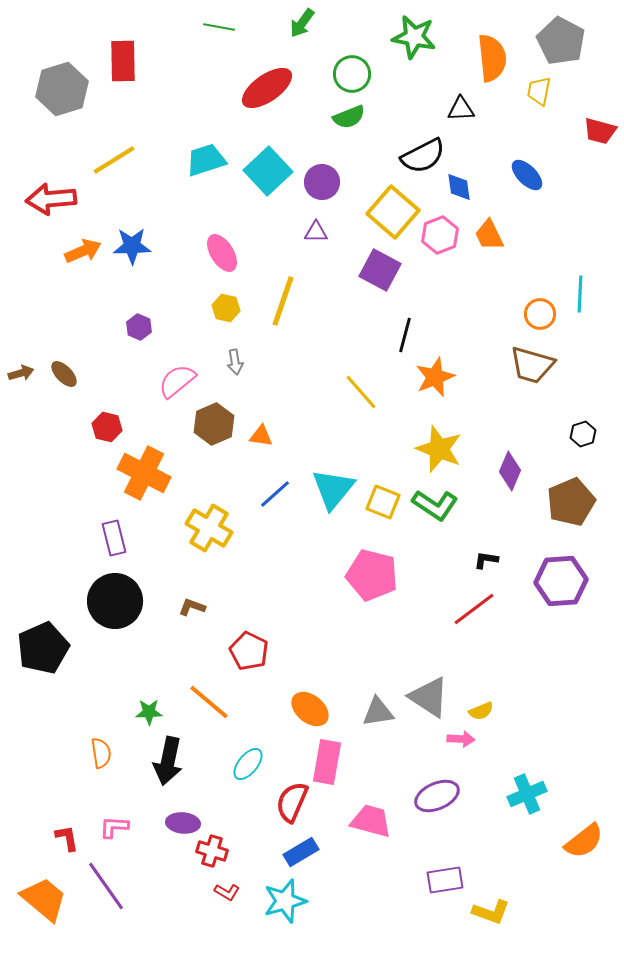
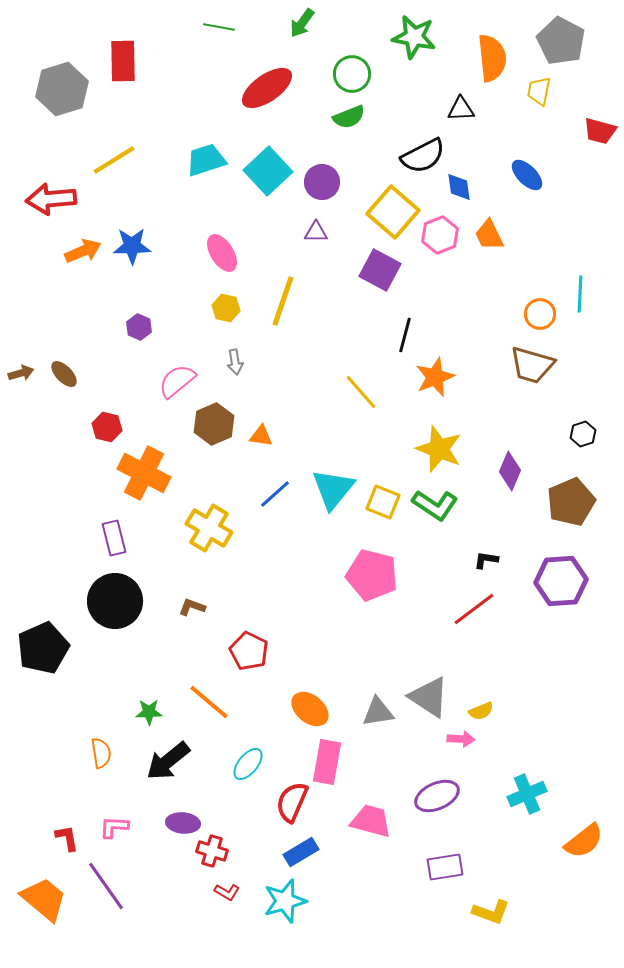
black arrow at (168, 761): rotated 39 degrees clockwise
purple rectangle at (445, 880): moved 13 px up
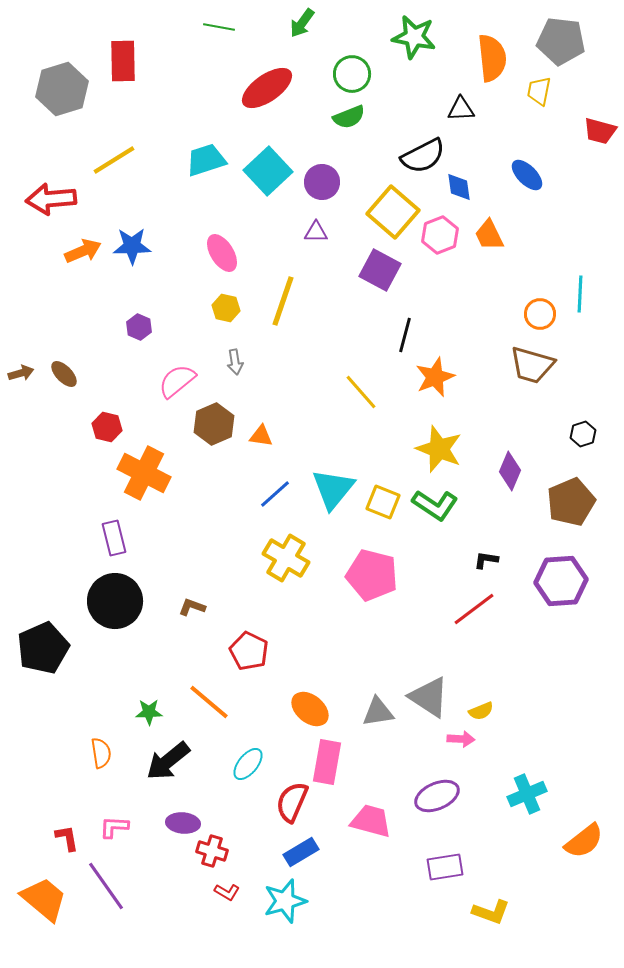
gray pentagon at (561, 41): rotated 21 degrees counterclockwise
yellow cross at (209, 528): moved 77 px right, 30 px down
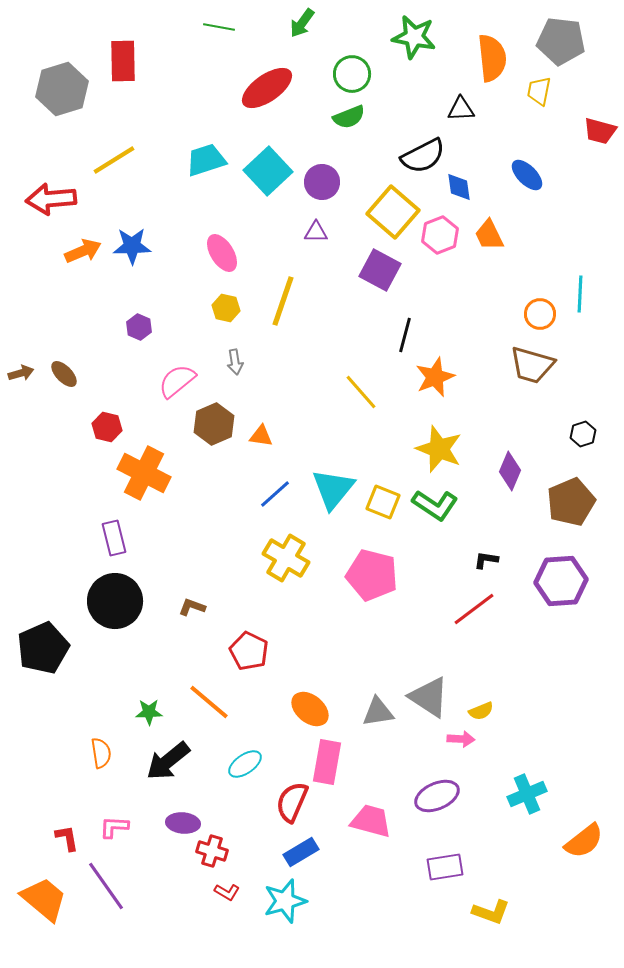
cyan ellipse at (248, 764): moved 3 px left; rotated 16 degrees clockwise
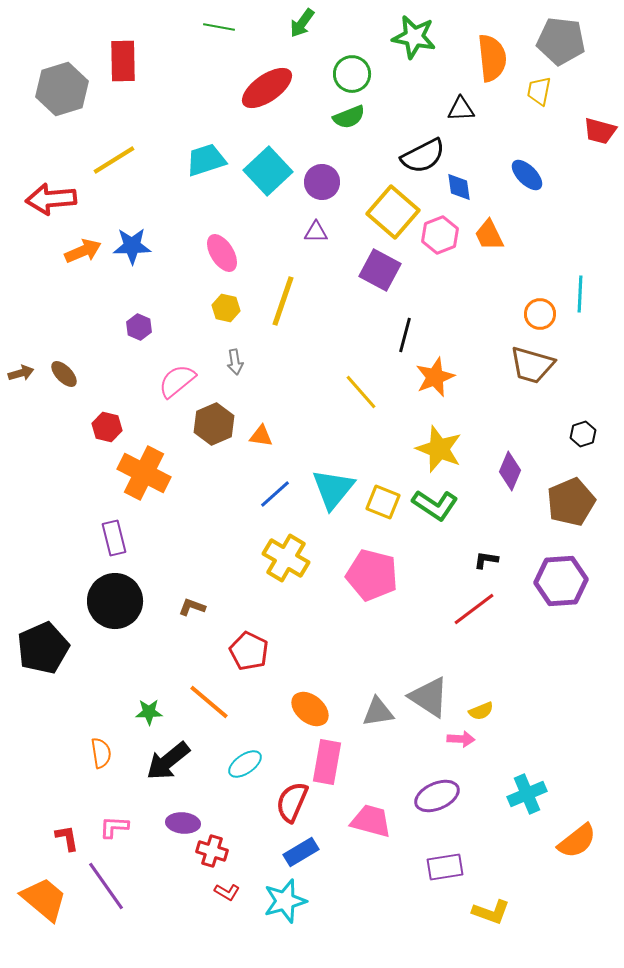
orange semicircle at (584, 841): moved 7 px left
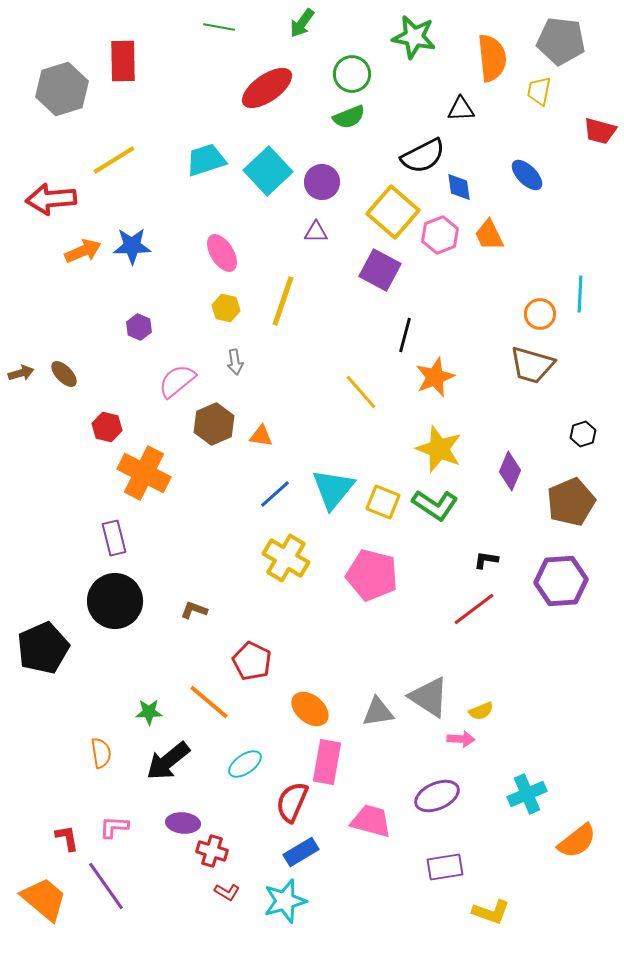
brown L-shape at (192, 607): moved 2 px right, 3 px down
red pentagon at (249, 651): moved 3 px right, 10 px down
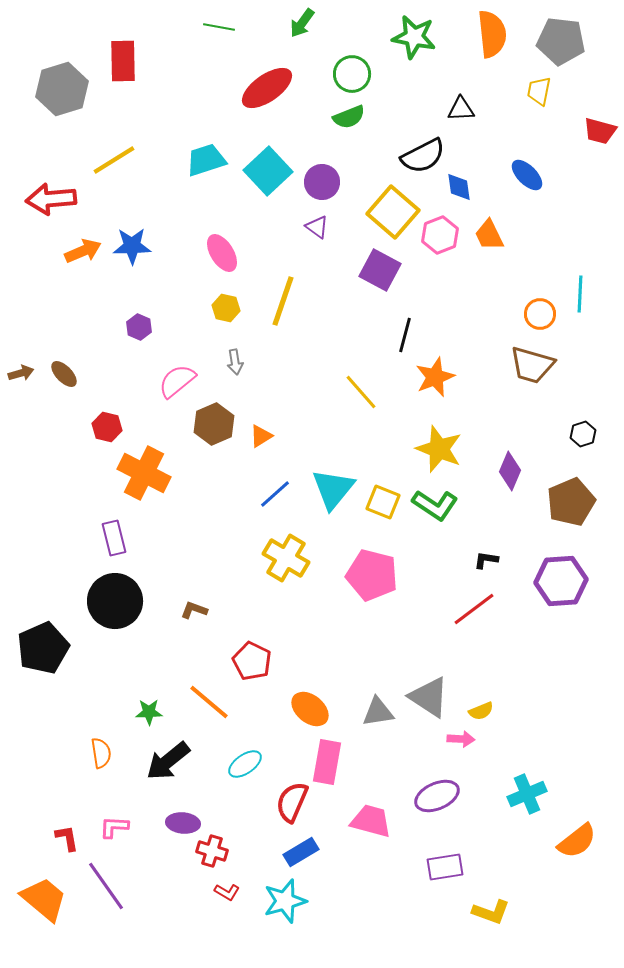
orange semicircle at (492, 58): moved 24 px up
purple triangle at (316, 232): moved 1 px right, 5 px up; rotated 35 degrees clockwise
orange triangle at (261, 436): rotated 40 degrees counterclockwise
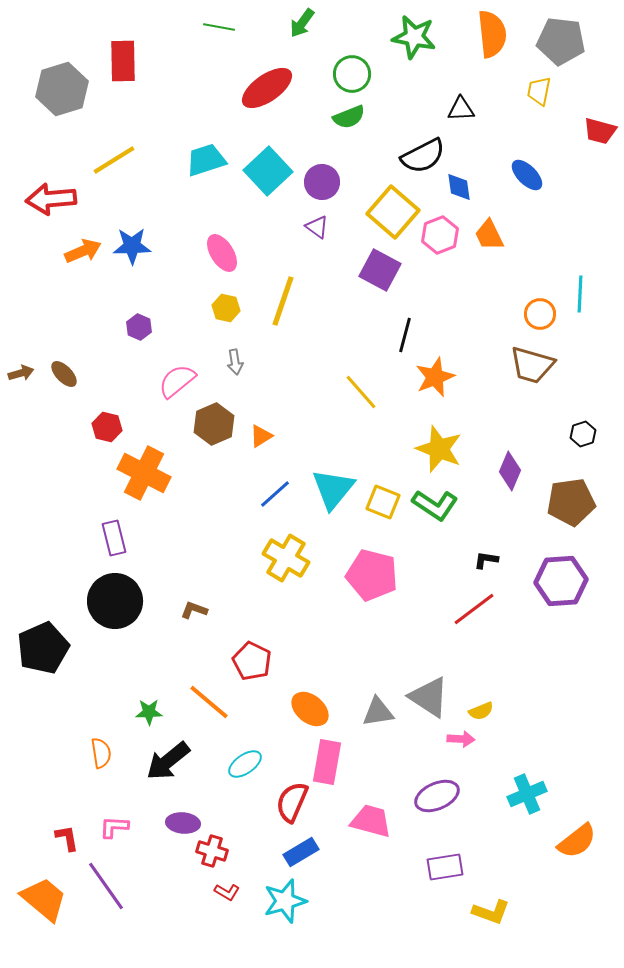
brown pentagon at (571, 502): rotated 15 degrees clockwise
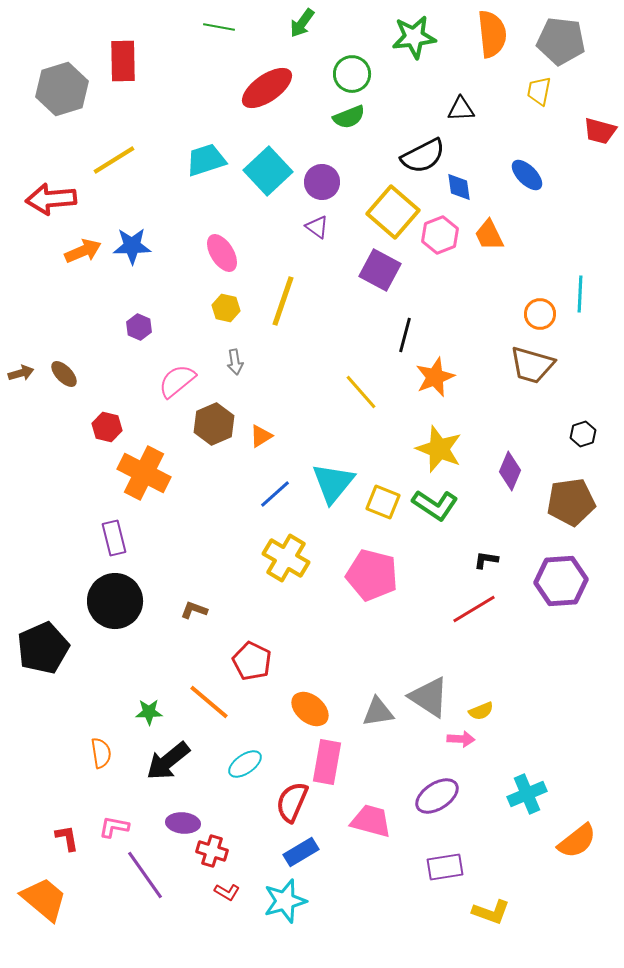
green star at (414, 37): rotated 18 degrees counterclockwise
cyan triangle at (333, 489): moved 6 px up
red line at (474, 609): rotated 6 degrees clockwise
purple ellipse at (437, 796): rotated 9 degrees counterclockwise
pink L-shape at (114, 827): rotated 8 degrees clockwise
purple line at (106, 886): moved 39 px right, 11 px up
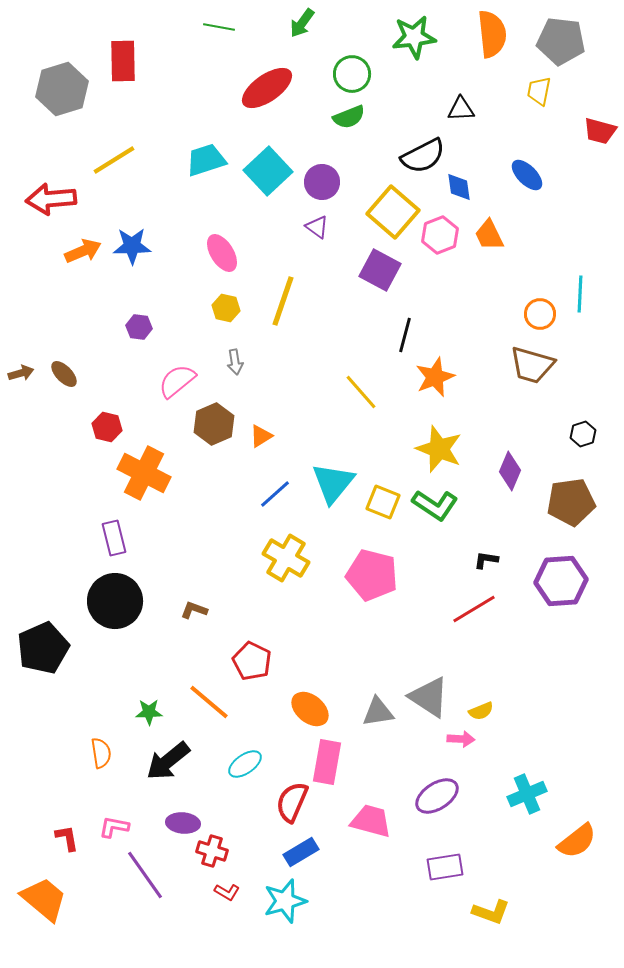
purple hexagon at (139, 327): rotated 15 degrees counterclockwise
